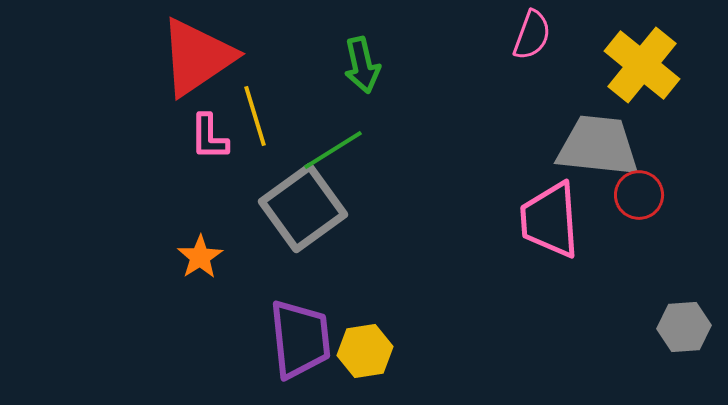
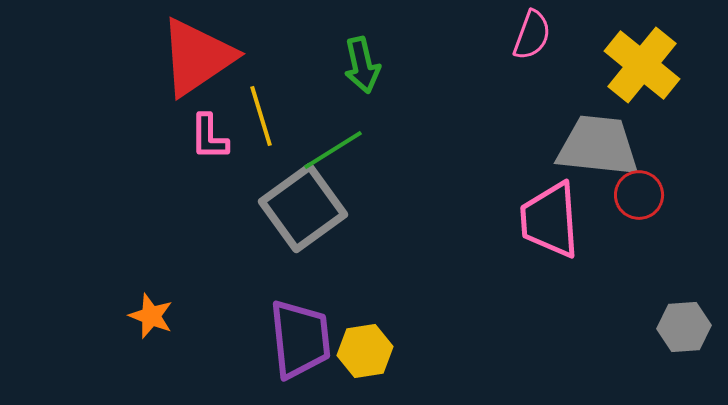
yellow line: moved 6 px right
orange star: moved 49 px left, 59 px down; rotated 18 degrees counterclockwise
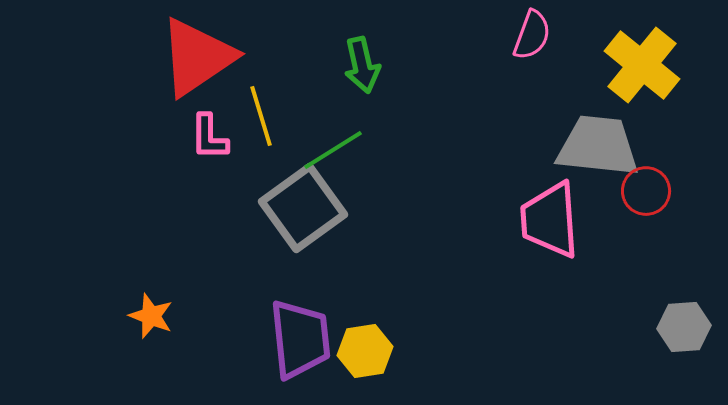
red circle: moved 7 px right, 4 px up
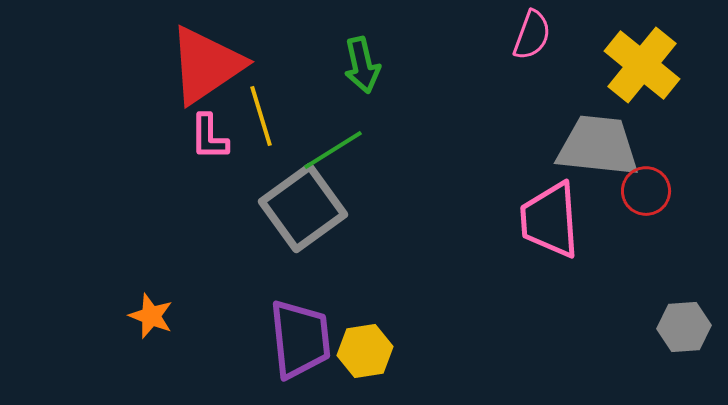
red triangle: moved 9 px right, 8 px down
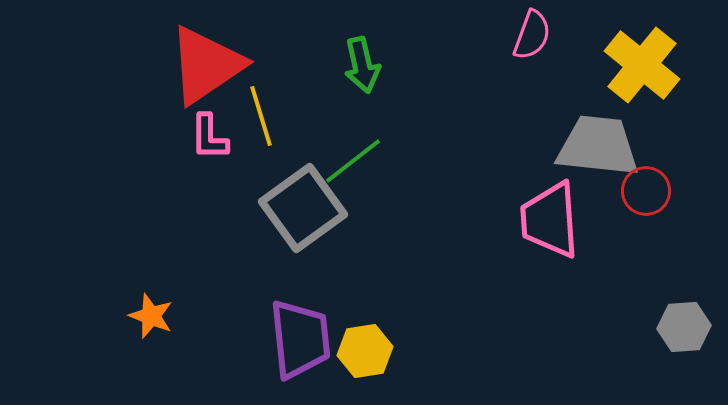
green line: moved 20 px right, 11 px down; rotated 6 degrees counterclockwise
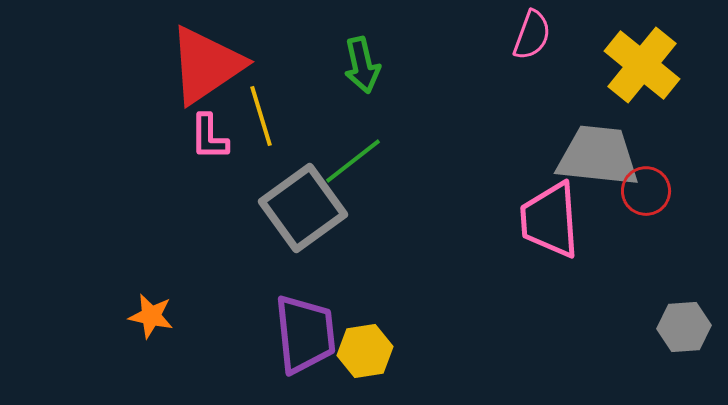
gray trapezoid: moved 10 px down
orange star: rotated 9 degrees counterclockwise
purple trapezoid: moved 5 px right, 5 px up
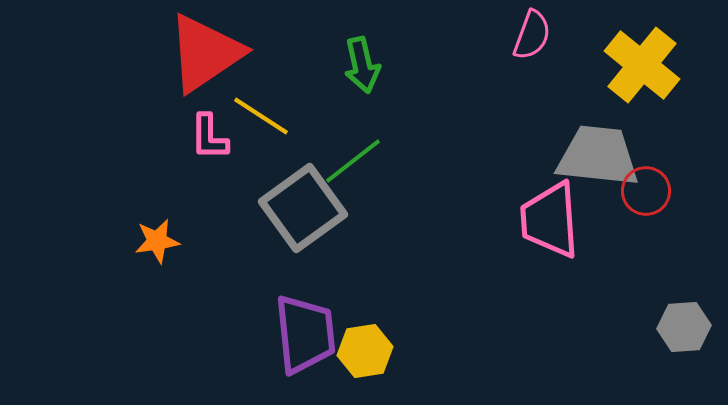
red triangle: moved 1 px left, 12 px up
yellow line: rotated 40 degrees counterclockwise
orange star: moved 6 px right, 75 px up; rotated 21 degrees counterclockwise
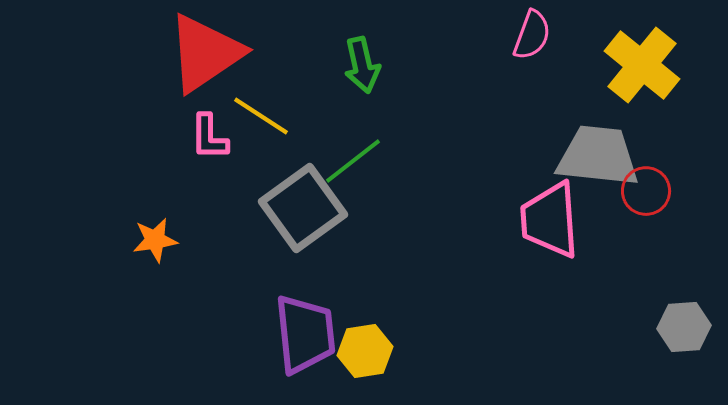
orange star: moved 2 px left, 1 px up
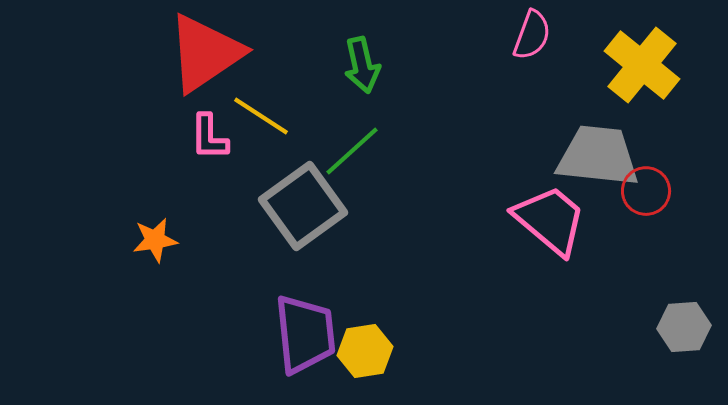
green line: moved 1 px left, 10 px up; rotated 4 degrees counterclockwise
gray square: moved 2 px up
pink trapezoid: rotated 134 degrees clockwise
